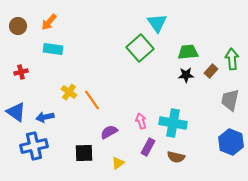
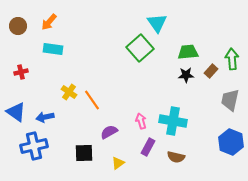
cyan cross: moved 2 px up
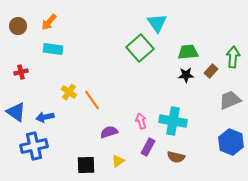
green arrow: moved 1 px right, 2 px up; rotated 10 degrees clockwise
gray trapezoid: rotated 55 degrees clockwise
purple semicircle: rotated 12 degrees clockwise
black square: moved 2 px right, 12 px down
yellow triangle: moved 2 px up
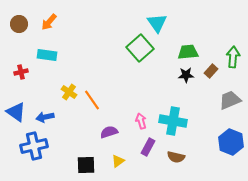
brown circle: moved 1 px right, 2 px up
cyan rectangle: moved 6 px left, 6 px down
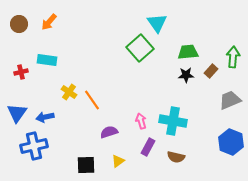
cyan rectangle: moved 5 px down
blue triangle: moved 1 px right, 1 px down; rotated 30 degrees clockwise
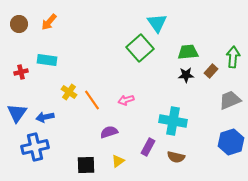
pink arrow: moved 15 px left, 21 px up; rotated 91 degrees counterclockwise
blue hexagon: rotated 20 degrees clockwise
blue cross: moved 1 px right, 1 px down
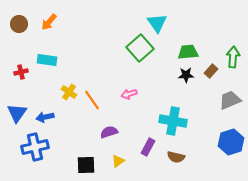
pink arrow: moved 3 px right, 6 px up
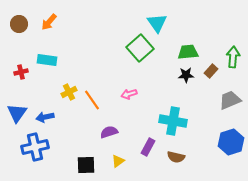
yellow cross: rotated 28 degrees clockwise
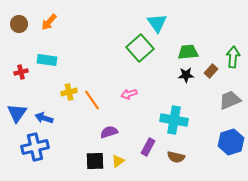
yellow cross: rotated 14 degrees clockwise
blue arrow: moved 1 px left, 1 px down; rotated 30 degrees clockwise
cyan cross: moved 1 px right, 1 px up
black square: moved 9 px right, 4 px up
